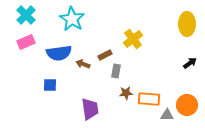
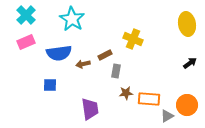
yellow ellipse: rotated 10 degrees counterclockwise
yellow cross: rotated 30 degrees counterclockwise
brown arrow: rotated 32 degrees counterclockwise
gray triangle: moved 1 px down; rotated 32 degrees counterclockwise
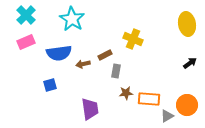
blue square: rotated 16 degrees counterclockwise
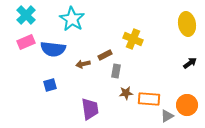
blue semicircle: moved 6 px left, 4 px up; rotated 15 degrees clockwise
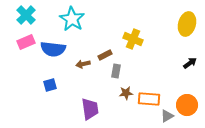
yellow ellipse: rotated 25 degrees clockwise
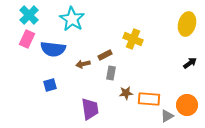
cyan cross: moved 3 px right
pink rectangle: moved 1 px right, 3 px up; rotated 42 degrees counterclockwise
gray rectangle: moved 5 px left, 2 px down
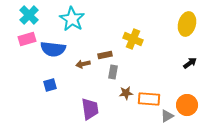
pink rectangle: rotated 48 degrees clockwise
brown rectangle: rotated 16 degrees clockwise
gray rectangle: moved 2 px right, 1 px up
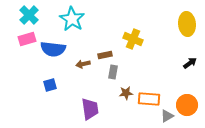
yellow ellipse: rotated 20 degrees counterclockwise
